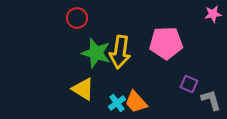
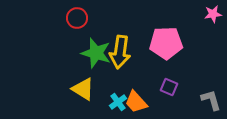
purple square: moved 20 px left, 3 px down
cyan cross: moved 1 px right, 1 px up
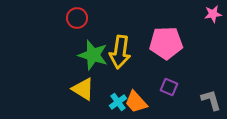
green star: moved 3 px left, 2 px down
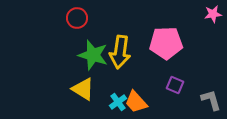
purple square: moved 6 px right, 2 px up
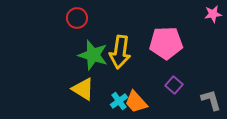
purple square: moved 1 px left; rotated 18 degrees clockwise
cyan cross: moved 1 px right, 1 px up
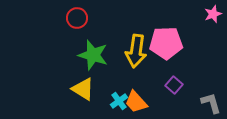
pink star: rotated 12 degrees counterclockwise
yellow arrow: moved 16 px right, 1 px up
gray L-shape: moved 3 px down
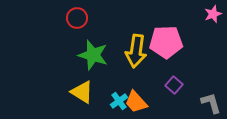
pink pentagon: moved 1 px up
yellow triangle: moved 1 px left, 3 px down
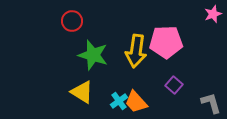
red circle: moved 5 px left, 3 px down
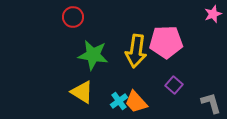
red circle: moved 1 px right, 4 px up
green star: rotated 8 degrees counterclockwise
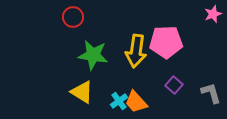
gray L-shape: moved 10 px up
